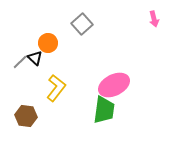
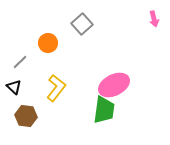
black triangle: moved 21 px left, 29 px down
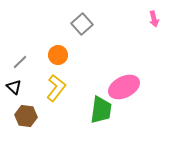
orange circle: moved 10 px right, 12 px down
pink ellipse: moved 10 px right, 2 px down
green trapezoid: moved 3 px left
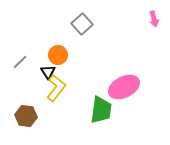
black triangle: moved 34 px right, 15 px up; rotated 14 degrees clockwise
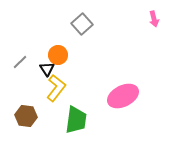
black triangle: moved 1 px left, 3 px up
pink ellipse: moved 1 px left, 9 px down
green trapezoid: moved 25 px left, 10 px down
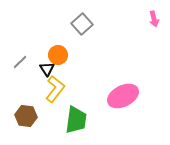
yellow L-shape: moved 1 px left, 1 px down
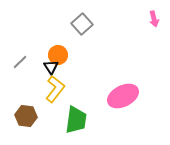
black triangle: moved 4 px right, 2 px up
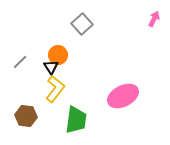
pink arrow: rotated 140 degrees counterclockwise
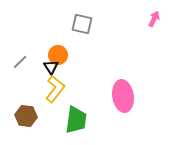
gray square: rotated 35 degrees counterclockwise
pink ellipse: rotated 72 degrees counterclockwise
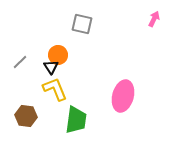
yellow L-shape: rotated 60 degrees counterclockwise
pink ellipse: rotated 24 degrees clockwise
